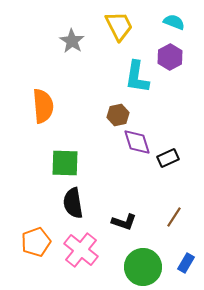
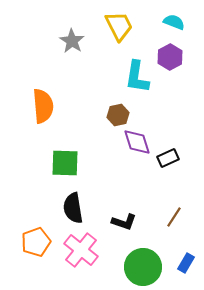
black semicircle: moved 5 px down
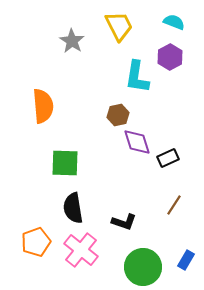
brown line: moved 12 px up
blue rectangle: moved 3 px up
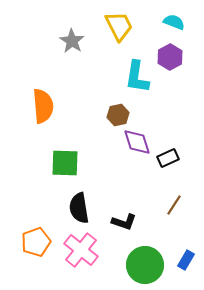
black semicircle: moved 6 px right
green circle: moved 2 px right, 2 px up
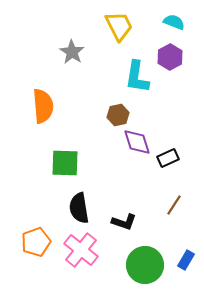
gray star: moved 11 px down
